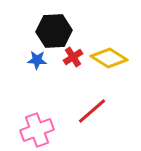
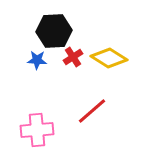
pink cross: rotated 16 degrees clockwise
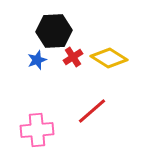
blue star: rotated 24 degrees counterclockwise
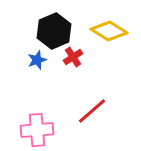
black hexagon: rotated 20 degrees counterclockwise
yellow diamond: moved 27 px up
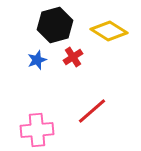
black hexagon: moved 1 px right, 6 px up; rotated 8 degrees clockwise
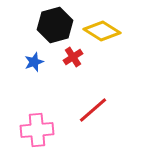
yellow diamond: moved 7 px left
blue star: moved 3 px left, 2 px down
red line: moved 1 px right, 1 px up
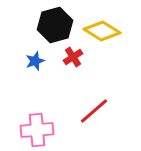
blue star: moved 1 px right, 1 px up
red line: moved 1 px right, 1 px down
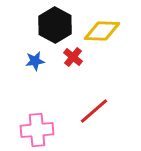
black hexagon: rotated 16 degrees counterclockwise
yellow diamond: rotated 30 degrees counterclockwise
red cross: rotated 18 degrees counterclockwise
blue star: rotated 12 degrees clockwise
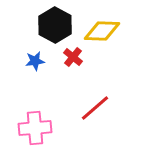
red line: moved 1 px right, 3 px up
pink cross: moved 2 px left, 2 px up
